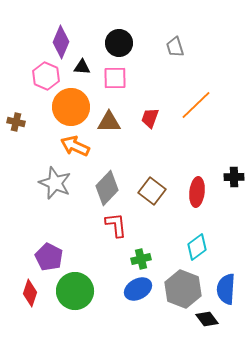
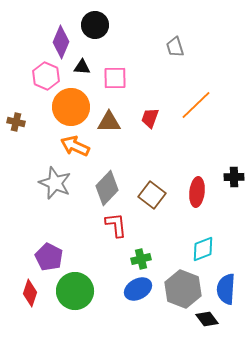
black circle: moved 24 px left, 18 px up
brown square: moved 4 px down
cyan diamond: moved 6 px right, 2 px down; rotated 16 degrees clockwise
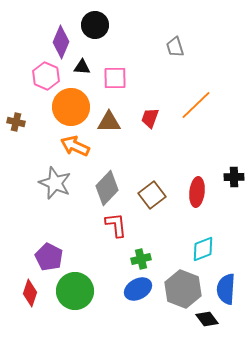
brown square: rotated 16 degrees clockwise
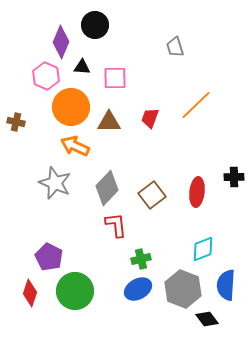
blue semicircle: moved 4 px up
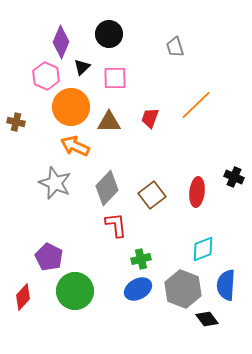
black circle: moved 14 px right, 9 px down
black triangle: rotated 48 degrees counterclockwise
black cross: rotated 24 degrees clockwise
red diamond: moved 7 px left, 4 px down; rotated 24 degrees clockwise
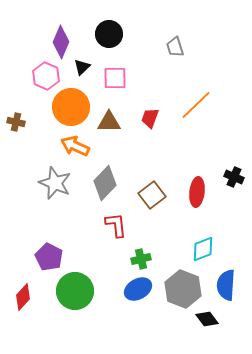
gray diamond: moved 2 px left, 5 px up
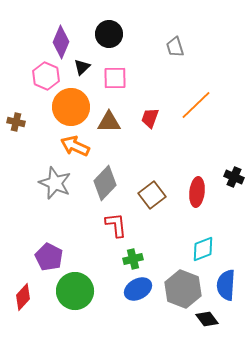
green cross: moved 8 px left
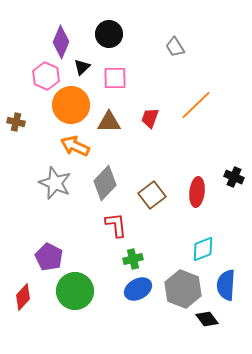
gray trapezoid: rotated 15 degrees counterclockwise
orange circle: moved 2 px up
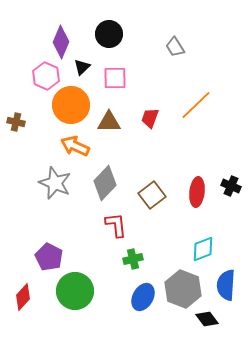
black cross: moved 3 px left, 9 px down
blue ellipse: moved 5 px right, 8 px down; rotated 32 degrees counterclockwise
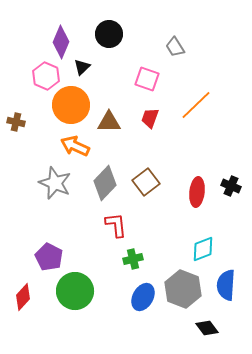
pink square: moved 32 px right, 1 px down; rotated 20 degrees clockwise
brown square: moved 6 px left, 13 px up
black diamond: moved 9 px down
